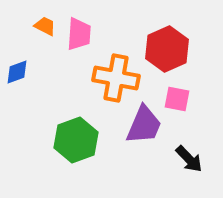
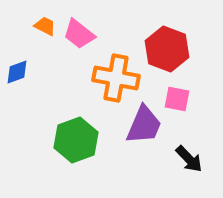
pink trapezoid: rotated 124 degrees clockwise
red hexagon: rotated 15 degrees counterclockwise
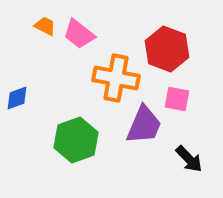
blue diamond: moved 26 px down
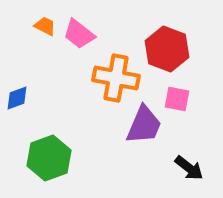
green hexagon: moved 27 px left, 18 px down
black arrow: moved 9 px down; rotated 8 degrees counterclockwise
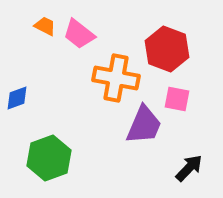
black arrow: rotated 84 degrees counterclockwise
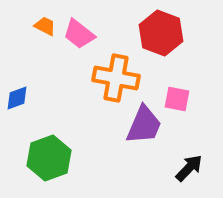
red hexagon: moved 6 px left, 16 px up
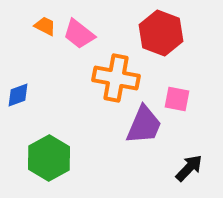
blue diamond: moved 1 px right, 3 px up
green hexagon: rotated 9 degrees counterclockwise
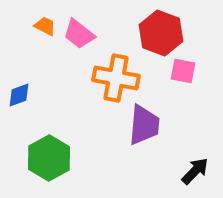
blue diamond: moved 1 px right
pink square: moved 6 px right, 28 px up
purple trapezoid: rotated 18 degrees counterclockwise
black arrow: moved 6 px right, 3 px down
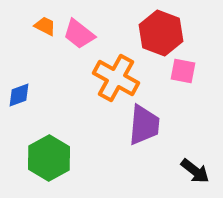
orange cross: rotated 18 degrees clockwise
black arrow: rotated 84 degrees clockwise
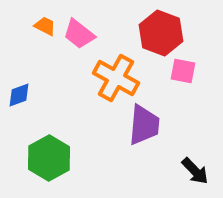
black arrow: rotated 8 degrees clockwise
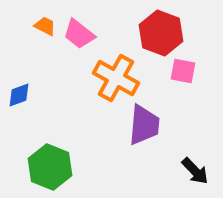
green hexagon: moved 1 px right, 9 px down; rotated 9 degrees counterclockwise
